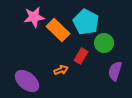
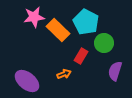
orange arrow: moved 3 px right, 4 px down
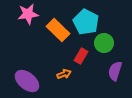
pink star: moved 6 px left, 3 px up
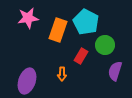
pink star: moved 4 px down
orange rectangle: rotated 65 degrees clockwise
green circle: moved 1 px right, 2 px down
orange arrow: moved 2 px left; rotated 112 degrees clockwise
purple ellipse: rotated 70 degrees clockwise
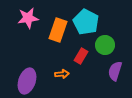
orange arrow: rotated 96 degrees counterclockwise
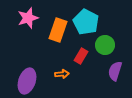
pink star: rotated 10 degrees counterclockwise
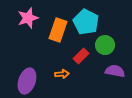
red rectangle: rotated 14 degrees clockwise
purple semicircle: rotated 84 degrees clockwise
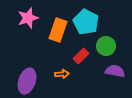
green circle: moved 1 px right, 1 px down
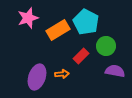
orange rectangle: rotated 40 degrees clockwise
purple ellipse: moved 10 px right, 4 px up
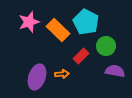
pink star: moved 1 px right, 4 px down
orange rectangle: rotated 75 degrees clockwise
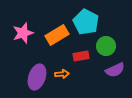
pink star: moved 6 px left, 11 px down
orange rectangle: moved 1 px left, 5 px down; rotated 75 degrees counterclockwise
red rectangle: rotated 35 degrees clockwise
purple semicircle: moved 1 px up; rotated 144 degrees clockwise
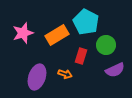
green circle: moved 1 px up
red rectangle: rotated 63 degrees counterclockwise
orange arrow: moved 3 px right; rotated 24 degrees clockwise
